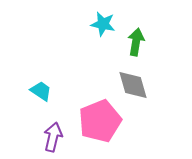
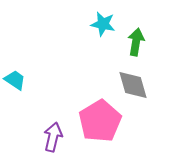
cyan trapezoid: moved 26 px left, 11 px up
pink pentagon: rotated 9 degrees counterclockwise
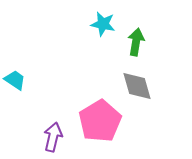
gray diamond: moved 4 px right, 1 px down
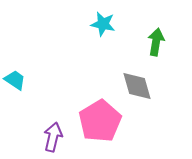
green arrow: moved 20 px right
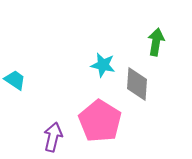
cyan star: moved 41 px down
gray diamond: moved 2 px up; rotated 20 degrees clockwise
pink pentagon: rotated 9 degrees counterclockwise
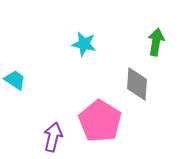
cyan star: moved 19 px left, 21 px up
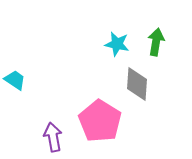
cyan star: moved 33 px right
purple arrow: rotated 24 degrees counterclockwise
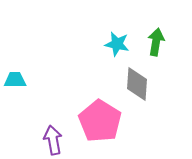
cyan trapezoid: rotated 35 degrees counterclockwise
purple arrow: moved 3 px down
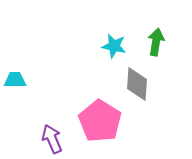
cyan star: moved 3 px left, 2 px down
purple arrow: moved 1 px left, 1 px up; rotated 12 degrees counterclockwise
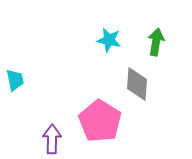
cyan star: moved 5 px left, 6 px up
cyan trapezoid: rotated 80 degrees clockwise
purple arrow: rotated 24 degrees clockwise
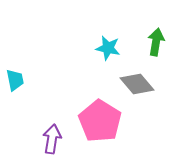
cyan star: moved 1 px left, 8 px down
gray diamond: rotated 44 degrees counterclockwise
purple arrow: rotated 8 degrees clockwise
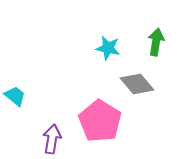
cyan trapezoid: moved 16 px down; rotated 40 degrees counterclockwise
